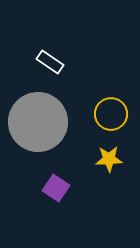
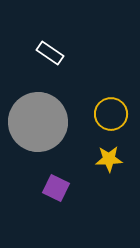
white rectangle: moved 9 px up
purple square: rotated 8 degrees counterclockwise
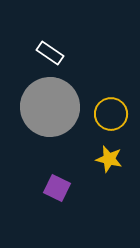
gray circle: moved 12 px right, 15 px up
yellow star: rotated 16 degrees clockwise
purple square: moved 1 px right
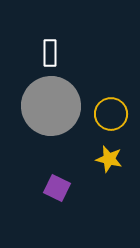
white rectangle: rotated 56 degrees clockwise
gray circle: moved 1 px right, 1 px up
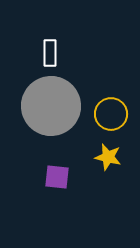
yellow star: moved 1 px left, 2 px up
purple square: moved 11 px up; rotated 20 degrees counterclockwise
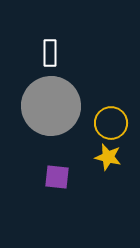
yellow circle: moved 9 px down
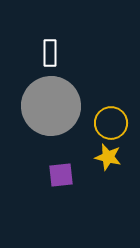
purple square: moved 4 px right, 2 px up; rotated 12 degrees counterclockwise
